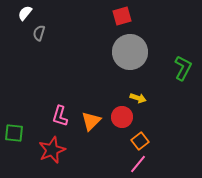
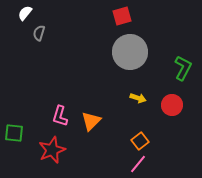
red circle: moved 50 px right, 12 px up
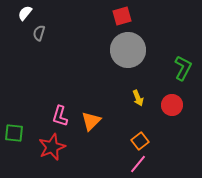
gray circle: moved 2 px left, 2 px up
yellow arrow: rotated 49 degrees clockwise
red star: moved 3 px up
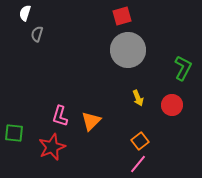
white semicircle: rotated 21 degrees counterclockwise
gray semicircle: moved 2 px left, 1 px down
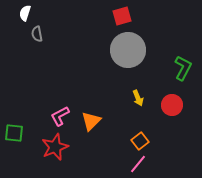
gray semicircle: rotated 28 degrees counterclockwise
pink L-shape: rotated 45 degrees clockwise
red star: moved 3 px right
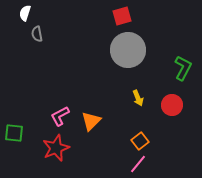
red star: moved 1 px right, 1 px down
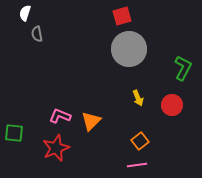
gray circle: moved 1 px right, 1 px up
pink L-shape: rotated 50 degrees clockwise
pink line: moved 1 px left, 1 px down; rotated 42 degrees clockwise
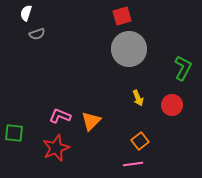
white semicircle: moved 1 px right
gray semicircle: rotated 98 degrees counterclockwise
pink line: moved 4 px left, 1 px up
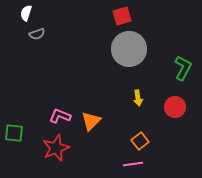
yellow arrow: rotated 14 degrees clockwise
red circle: moved 3 px right, 2 px down
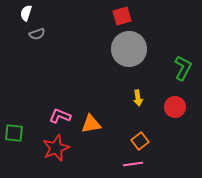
orange triangle: moved 3 px down; rotated 35 degrees clockwise
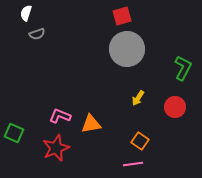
gray circle: moved 2 px left
yellow arrow: rotated 42 degrees clockwise
green square: rotated 18 degrees clockwise
orange square: rotated 18 degrees counterclockwise
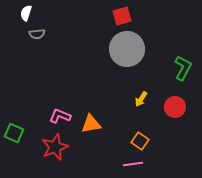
gray semicircle: rotated 14 degrees clockwise
yellow arrow: moved 3 px right, 1 px down
red star: moved 1 px left, 1 px up
